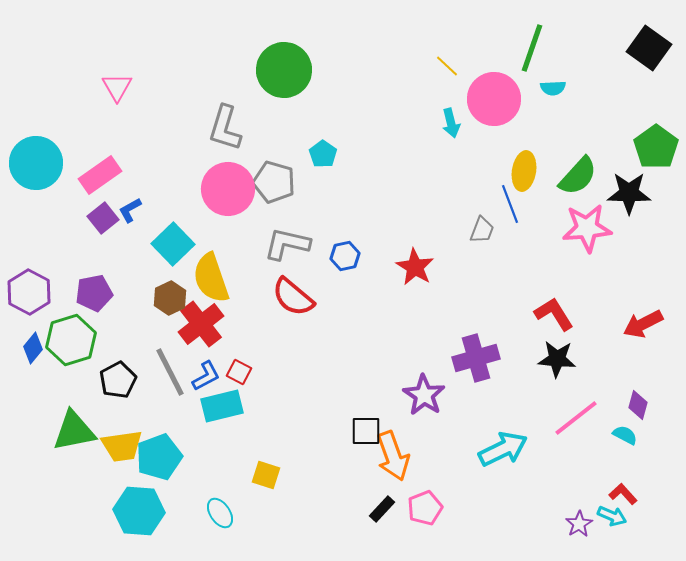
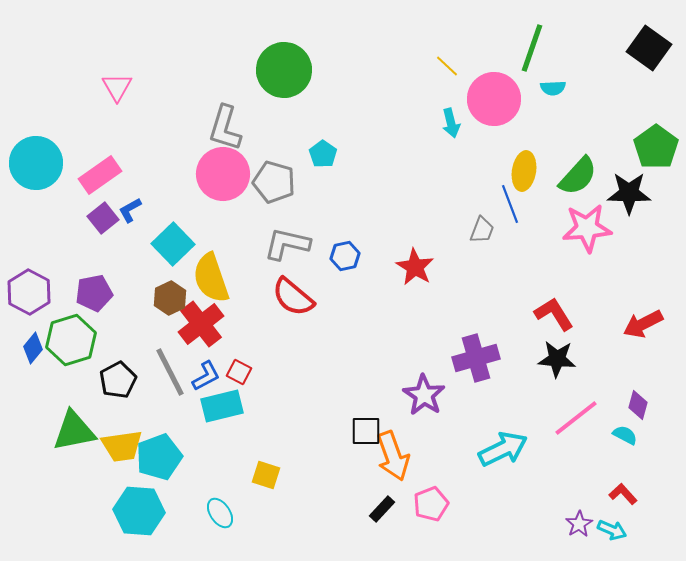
pink circle at (228, 189): moved 5 px left, 15 px up
pink pentagon at (425, 508): moved 6 px right, 4 px up
cyan arrow at (612, 516): moved 14 px down
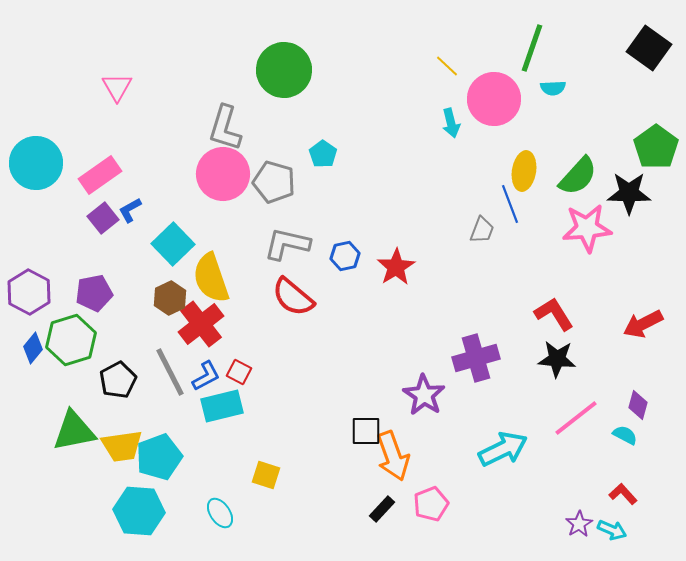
red star at (415, 267): moved 19 px left; rotated 9 degrees clockwise
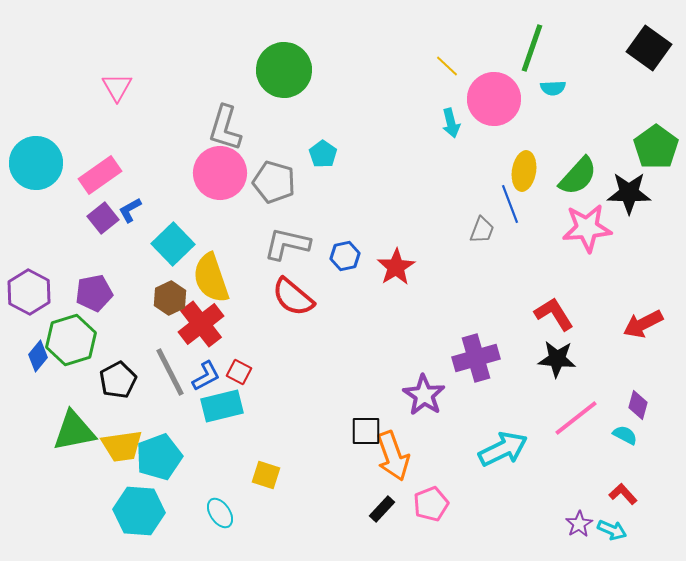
pink circle at (223, 174): moved 3 px left, 1 px up
blue diamond at (33, 348): moved 5 px right, 8 px down
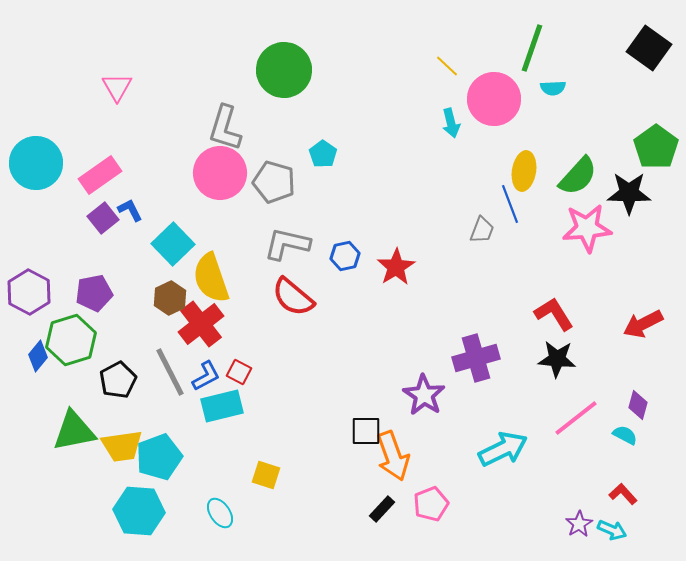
blue L-shape at (130, 210): rotated 92 degrees clockwise
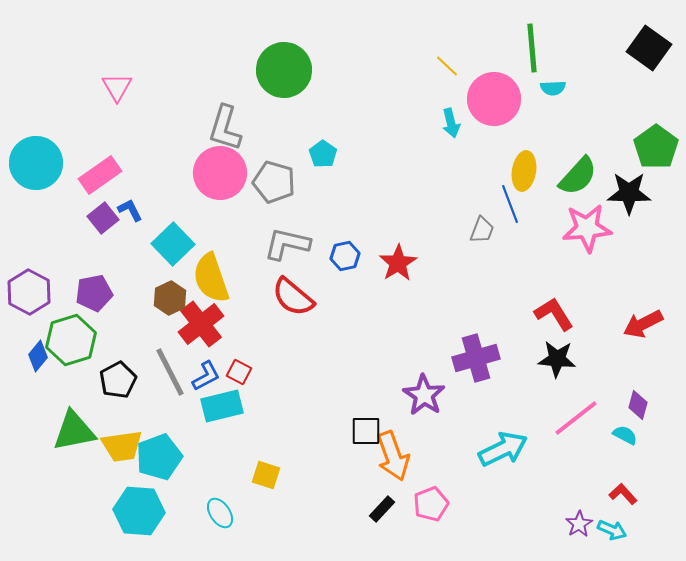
green line at (532, 48): rotated 24 degrees counterclockwise
red star at (396, 267): moved 2 px right, 4 px up
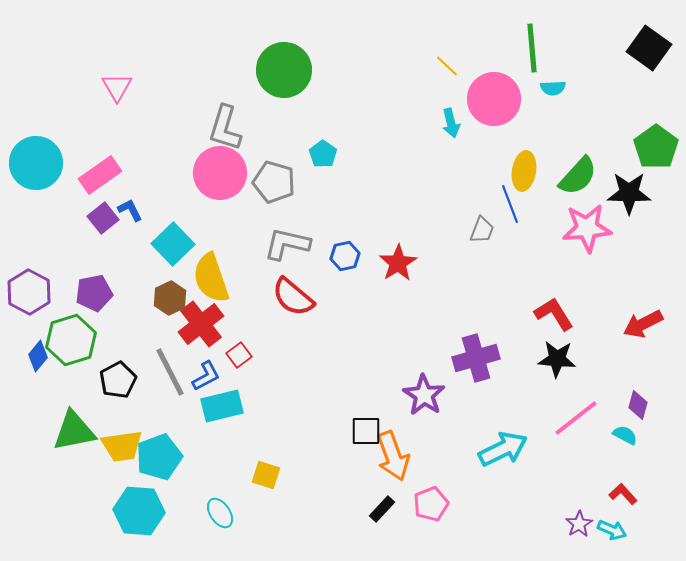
red square at (239, 372): moved 17 px up; rotated 25 degrees clockwise
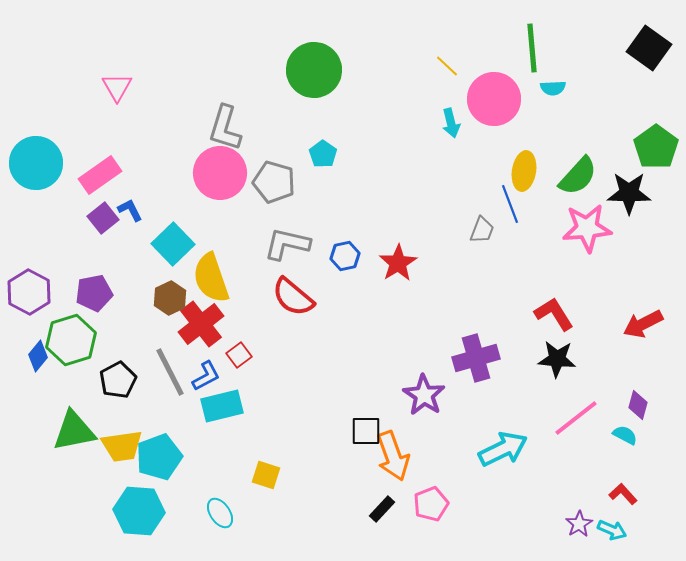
green circle at (284, 70): moved 30 px right
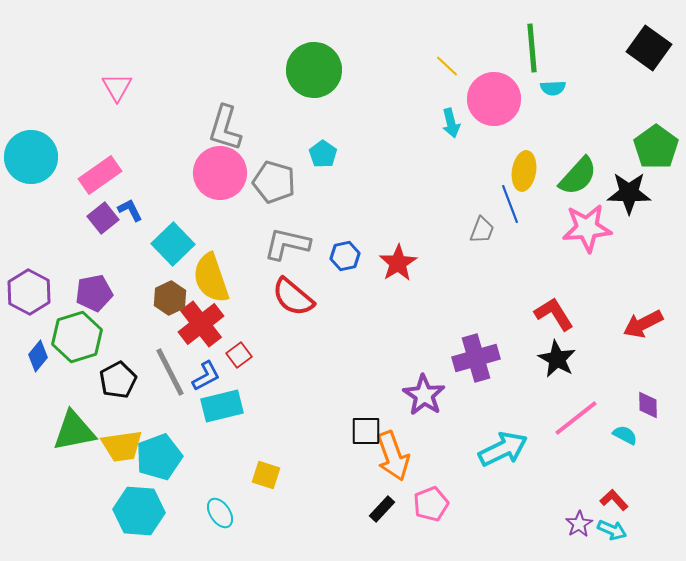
cyan circle at (36, 163): moved 5 px left, 6 px up
green hexagon at (71, 340): moved 6 px right, 3 px up
black star at (557, 359): rotated 24 degrees clockwise
purple diamond at (638, 405): moved 10 px right; rotated 16 degrees counterclockwise
red L-shape at (623, 494): moved 9 px left, 6 px down
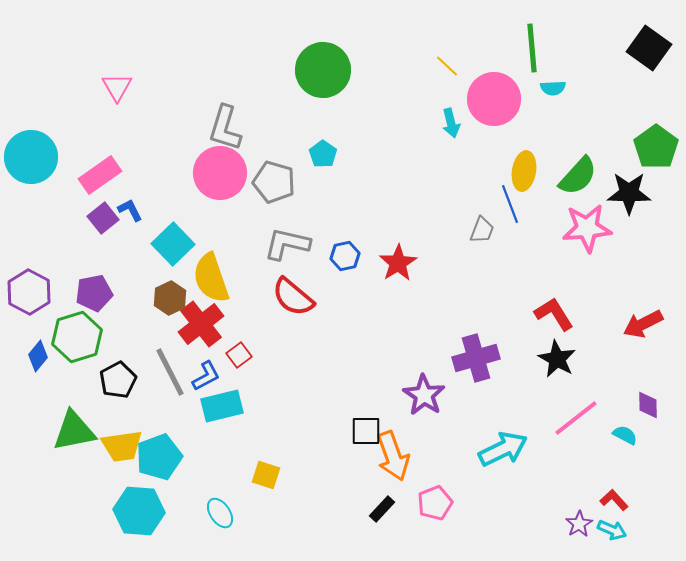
green circle at (314, 70): moved 9 px right
pink pentagon at (431, 504): moved 4 px right, 1 px up
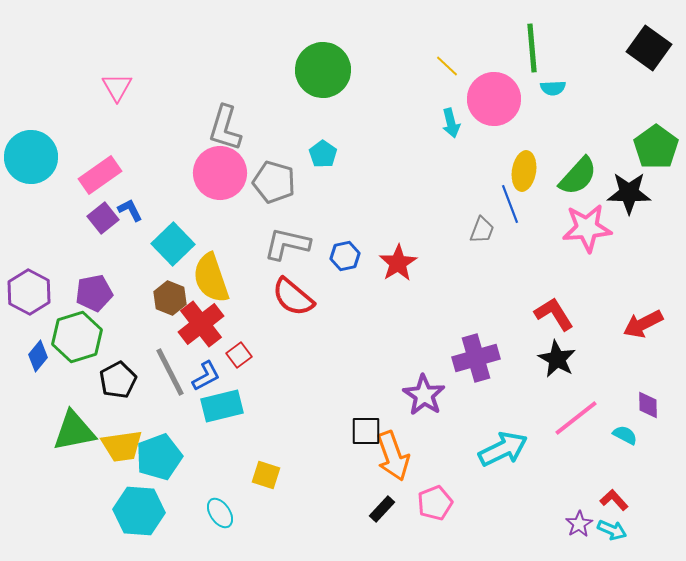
brown hexagon at (170, 298): rotated 12 degrees counterclockwise
